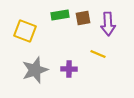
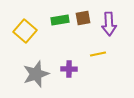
green rectangle: moved 5 px down
purple arrow: moved 1 px right
yellow square: rotated 20 degrees clockwise
yellow line: rotated 35 degrees counterclockwise
gray star: moved 1 px right, 4 px down
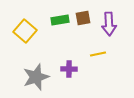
gray star: moved 3 px down
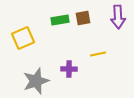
purple arrow: moved 9 px right, 7 px up
yellow square: moved 2 px left, 7 px down; rotated 25 degrees clockwise
gray star: moved 4 px down
